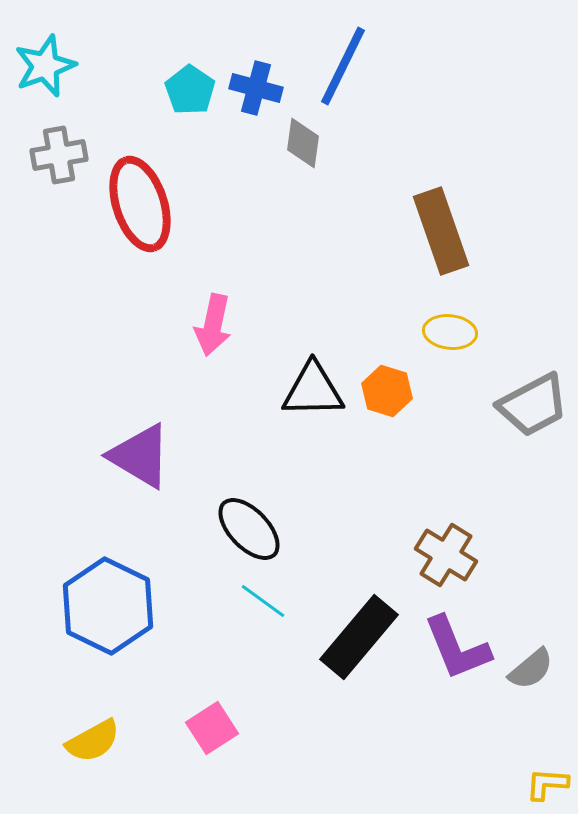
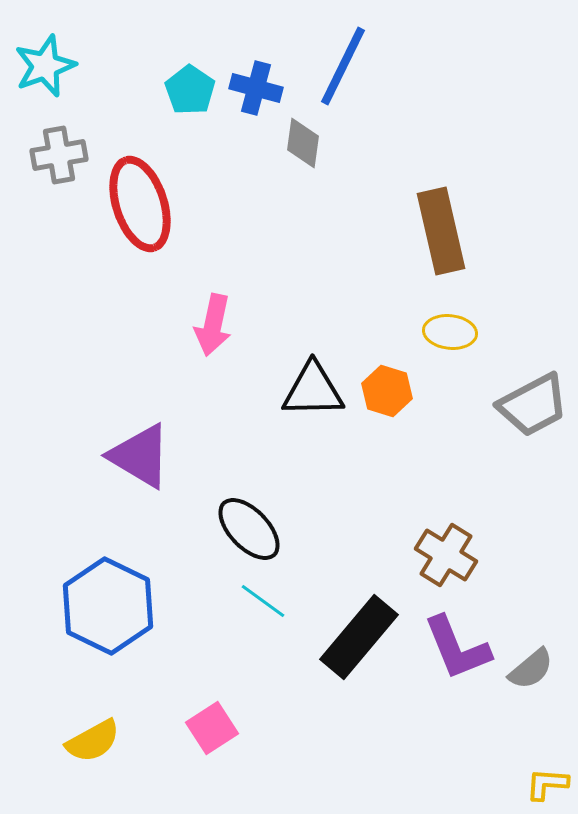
brown rectangle: rotated 6 degrees clockwise
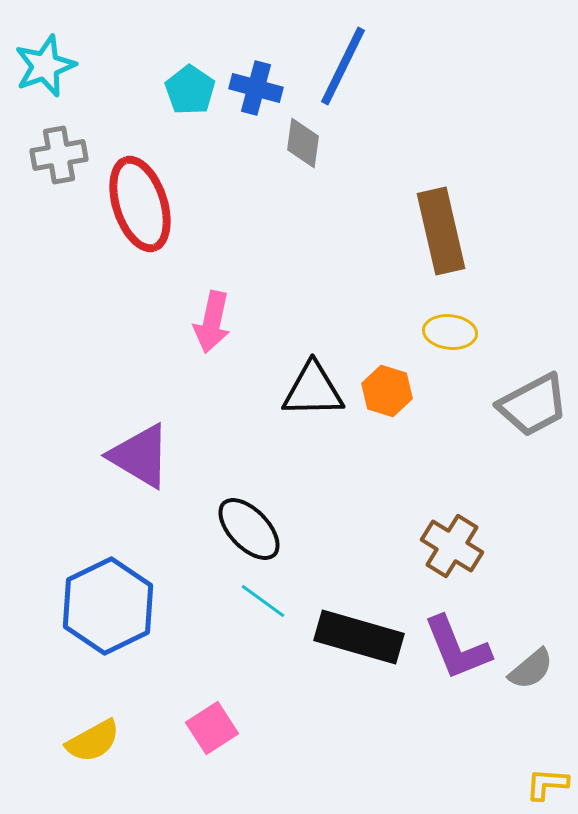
pink arrow: moved 1 px left, 3 px up
brown cross: moved 6 px right, 9 px up
blue hexagon: rotated 8 degrees clockwise
black rectangle: rotated 66 degrees clockwise
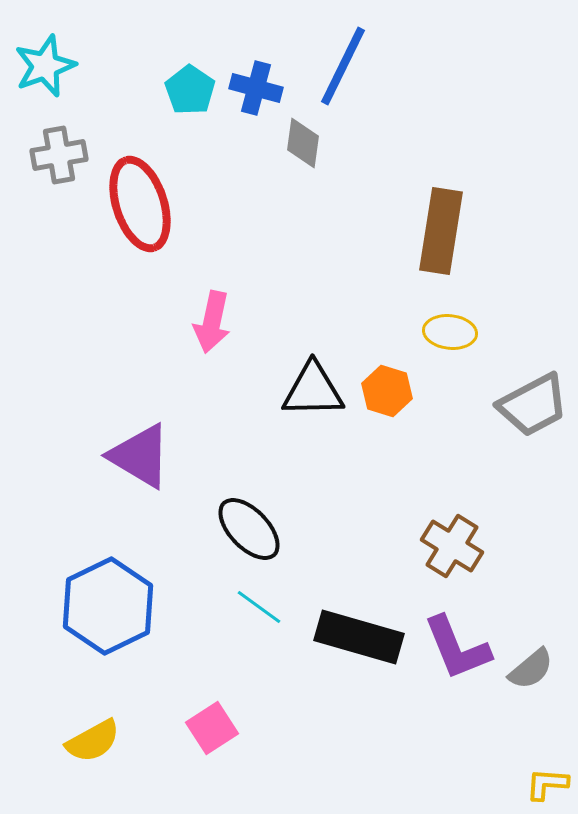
brown rectangle: rotated 22 degrees clockwise
cyan line: moved 4 px left, 6 px down
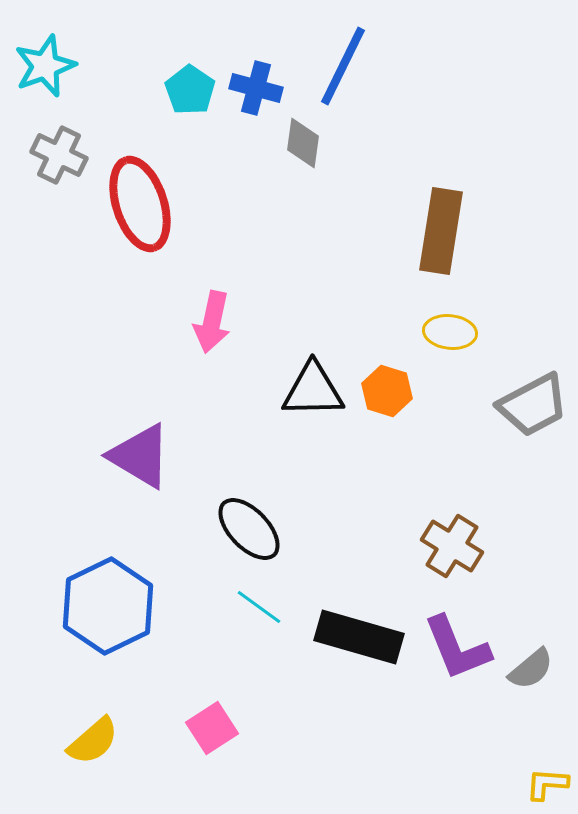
gray cross: rotated 36 degrees clockwise
yellow semicircle: rotated 12 degrees counterclockwise
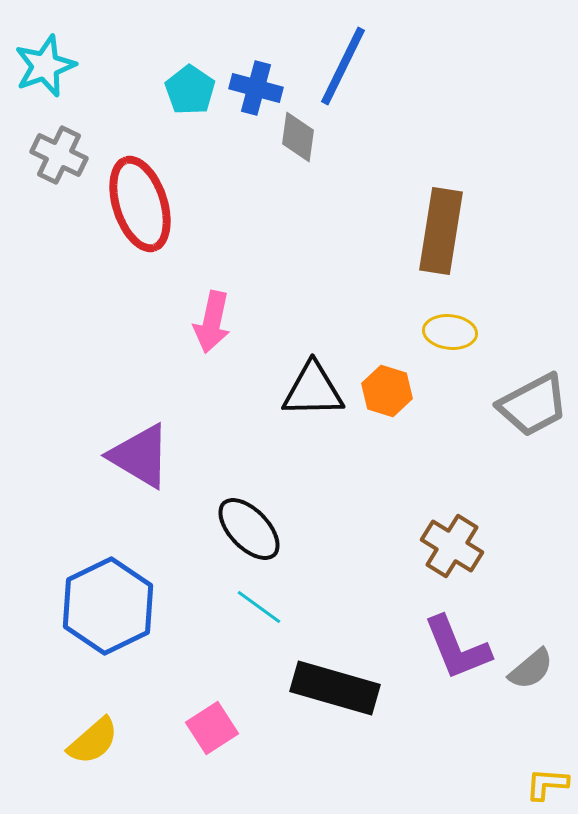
gray diamond: moved 5 px left, 6 px up
black rectangle: moved 24 px left, 51 px down
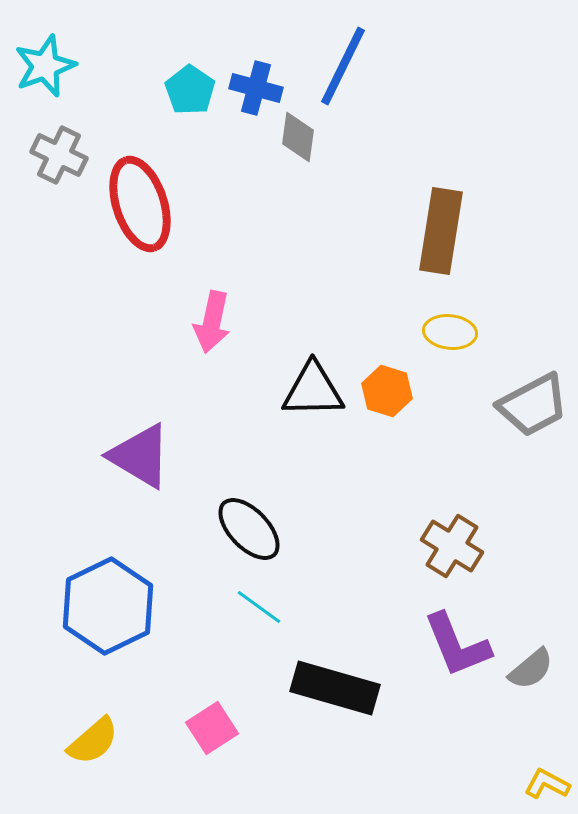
purple L-shape: moved 3 px up
yellow L-shape: rotated 24 degrees clockwise
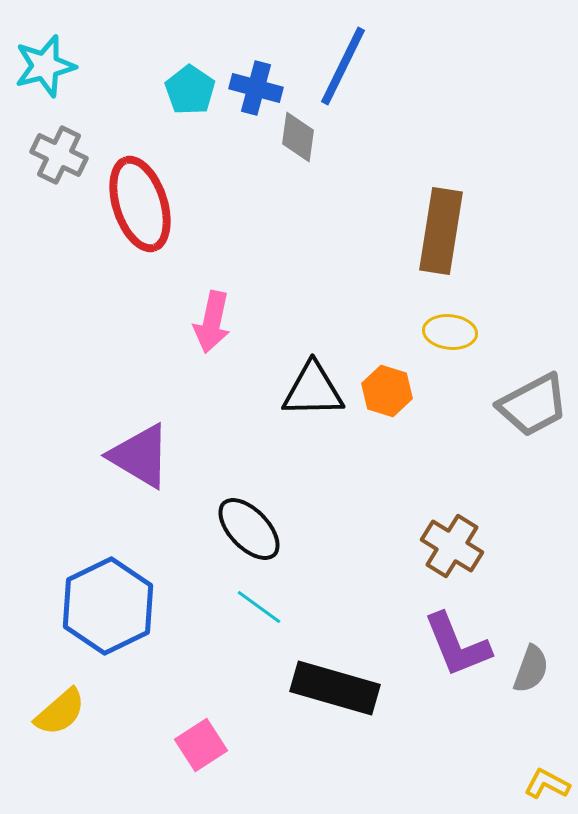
cyan star: rotated 6 degrees clockwise
gray semicircle: rotated 30 degrees counterclockwise
pink square: moved 11 px left, 17 px down
yellow semicircle: moved 33 px left, 29 px up
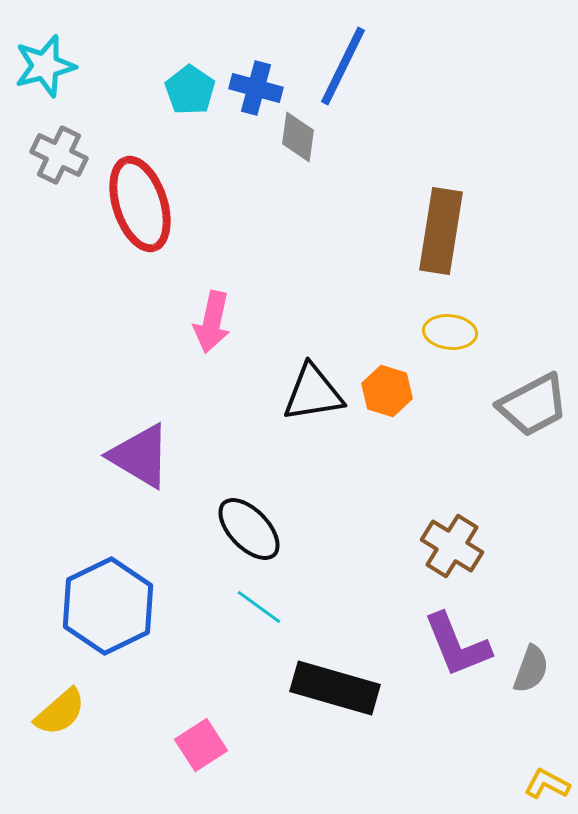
black triangle: moved 3 px down; rotated 8 degrees counterclockwise
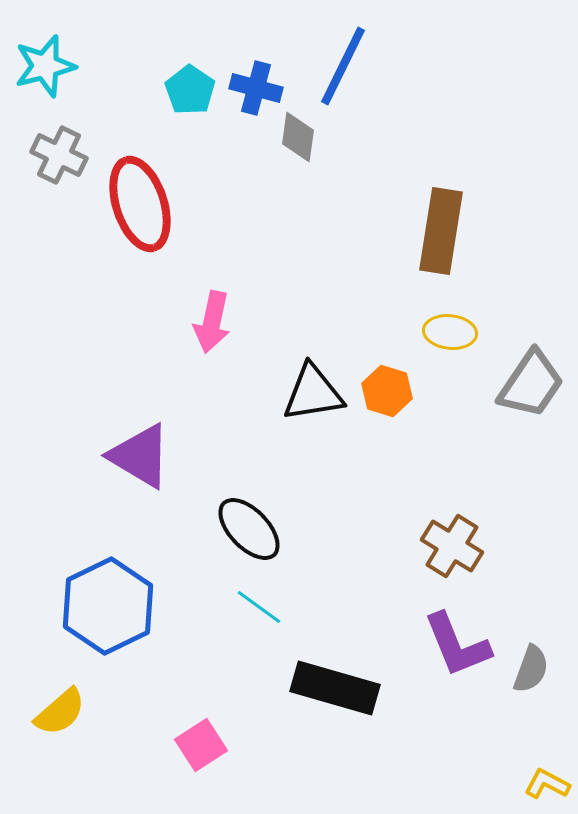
gray trapezoid: moved 2 px left, 21 px up; rotated 28 degrees counterclockwise
